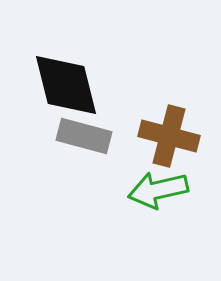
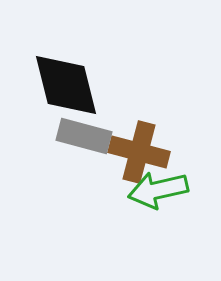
brown cross: moved 30 px left, 16 px down
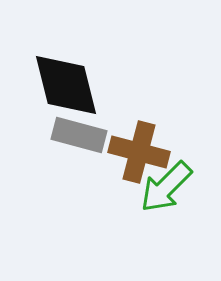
gray rectangle: moved 5 px left, 1 px up
green arrow: moved 8 px right, 3 px up; rotated 32 degrees counterclockwise
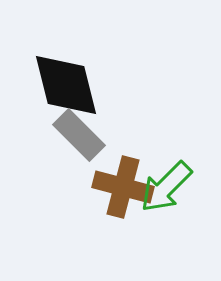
gray rectangle: rotated 30 degrees clockwise
brown cross: moved 16 px left, 35 px down
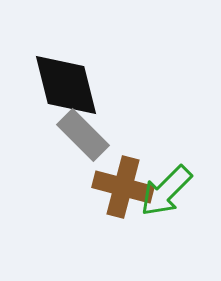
gray rectangle: moved 4 px right
green arrow: moved 4 px down
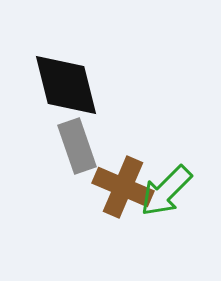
gray rectangle: moved 6 px left, 11 px down; rotated 26 degrees clockwise
brown cross: rotated 8 degrees clockwise
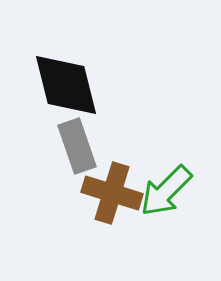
brown cross: moved 11 px left, 6 px down; rotated 6 degrees counterclockwise
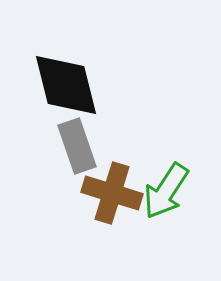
green arrow: rotated 12 degrees counterclockwise
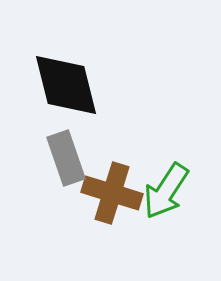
gray rectangle: moved 11 px left, 12 px down
